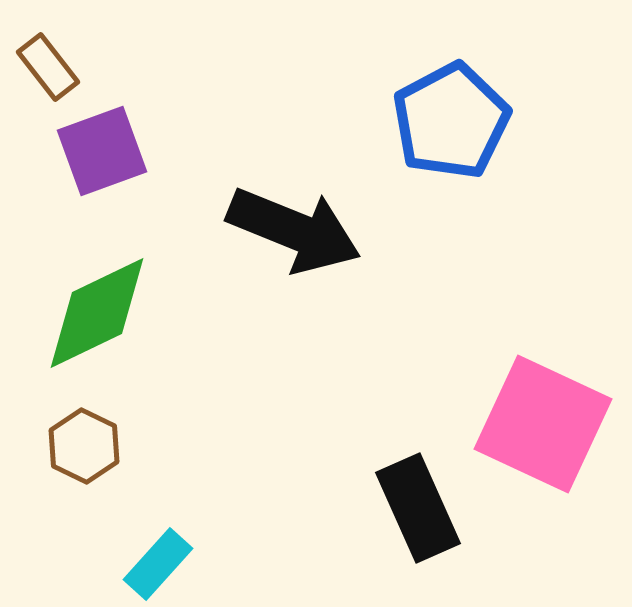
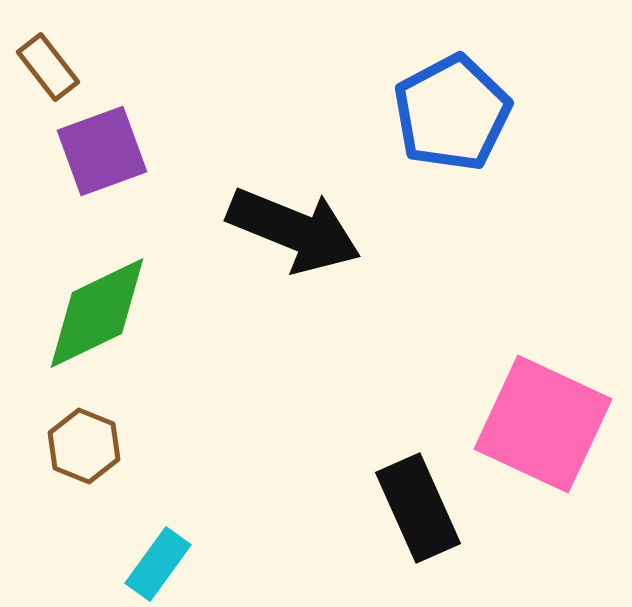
blue pentagon: moved 1 px right, 8 px up
brown hexagon: rotated 4 degrees counterclockwise
cyan rectangle: rotated 6 degrees counterclockwise
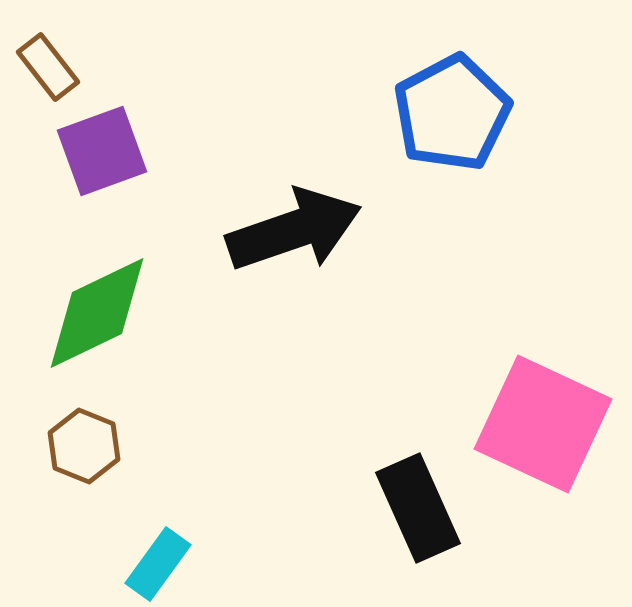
black arrow: rotated 41 degrees counterclockwise
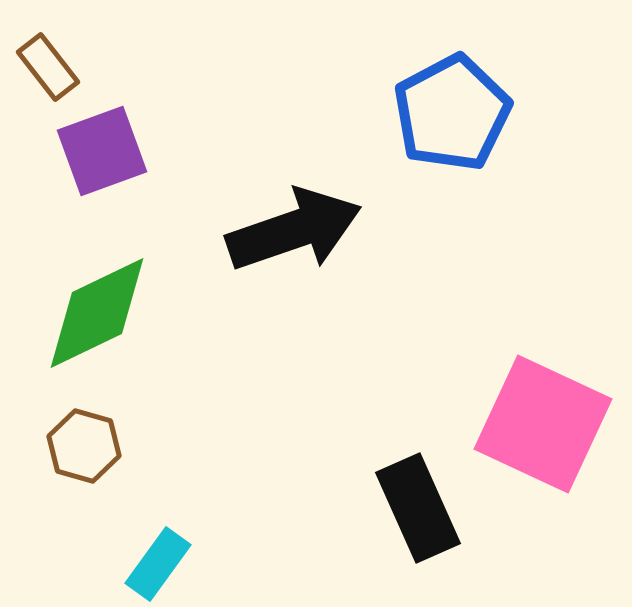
brown hexagon: rotated 6 degrees counterclockwise
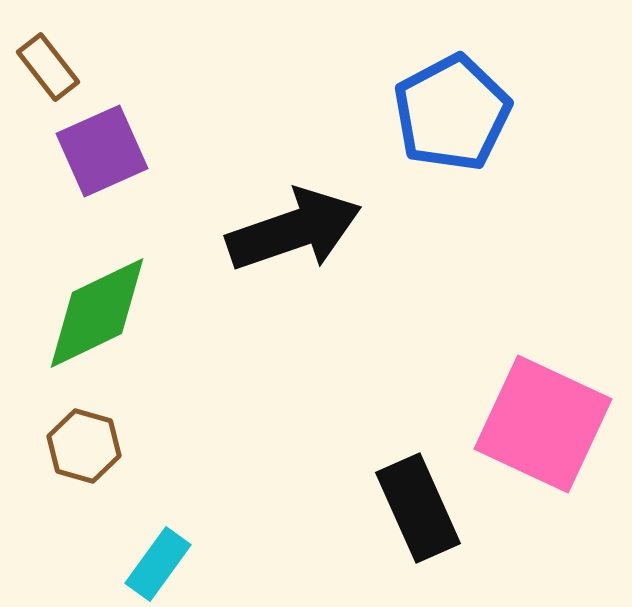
purple square: rotated 4 degrees counterclockwise
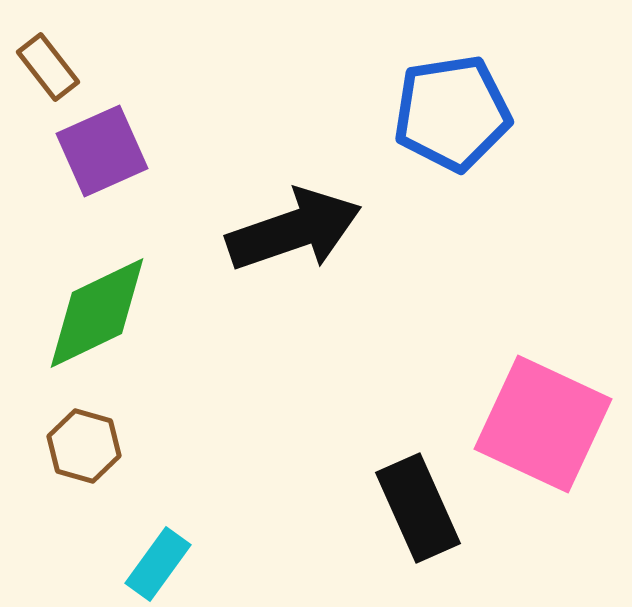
blue pentagon: rotated 19 degrees clockwise
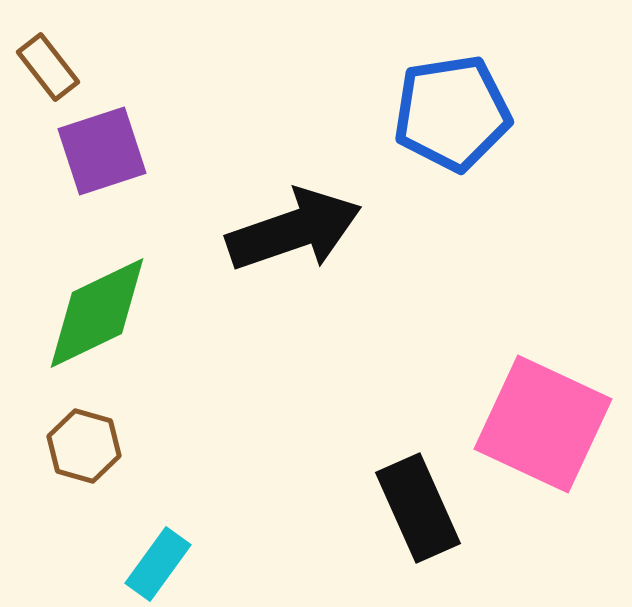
purple square: rotated 6 degrees clockwise
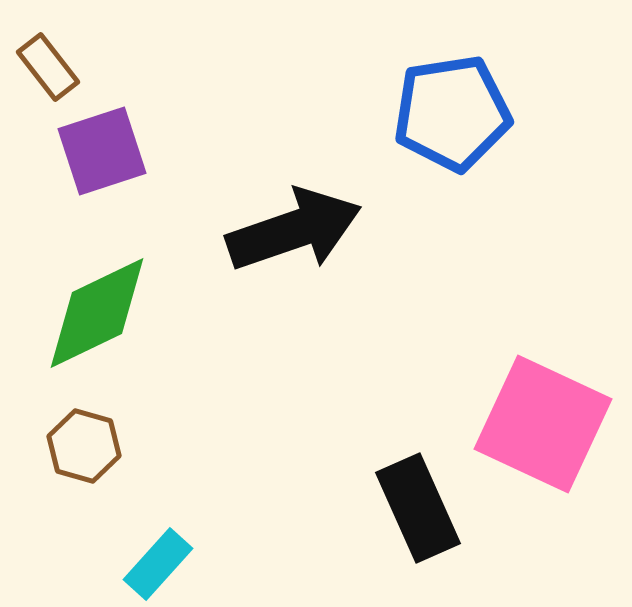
cyan rectangle: rotated 6 degrees clockwise
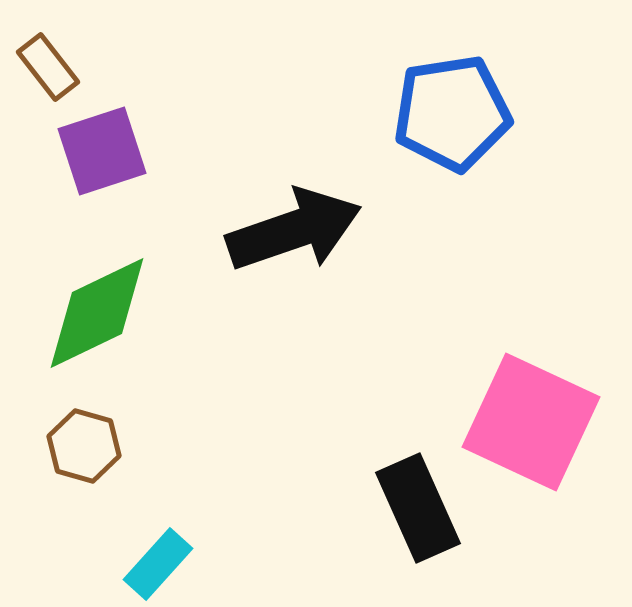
pink square: moved 12 px left, 2 px up
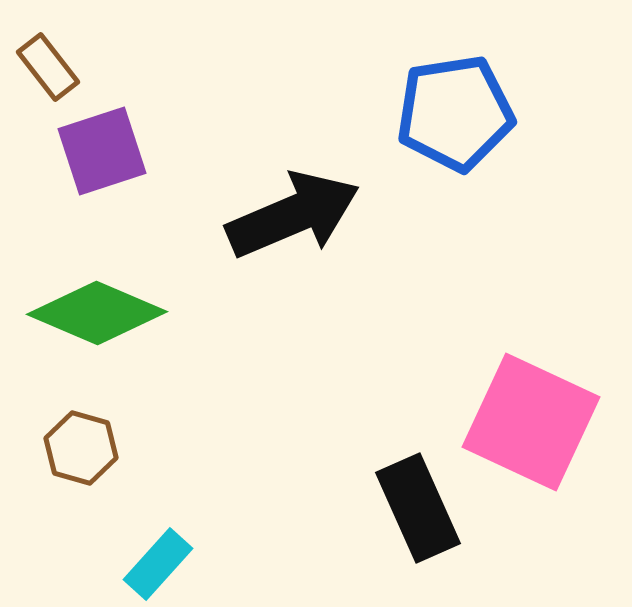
blue pentagon: moved 3 px right
black arrow: moved 1 px left, 15 px up; rotated 4 degrees counterclockwise
green diamond: rotated 49 degrees clockwise
brown hexagon: moved 3 px left, 2 px down
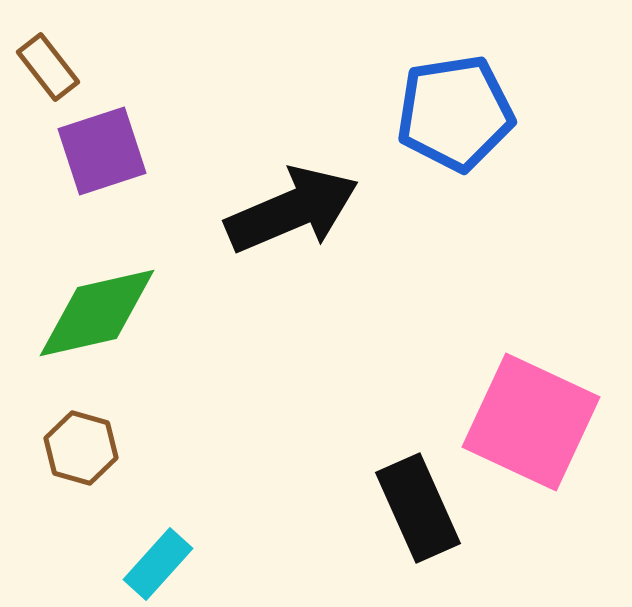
black arrow: moved 1 px left, 5 px up
green diamond: rotated 36 degrees counterclockwise
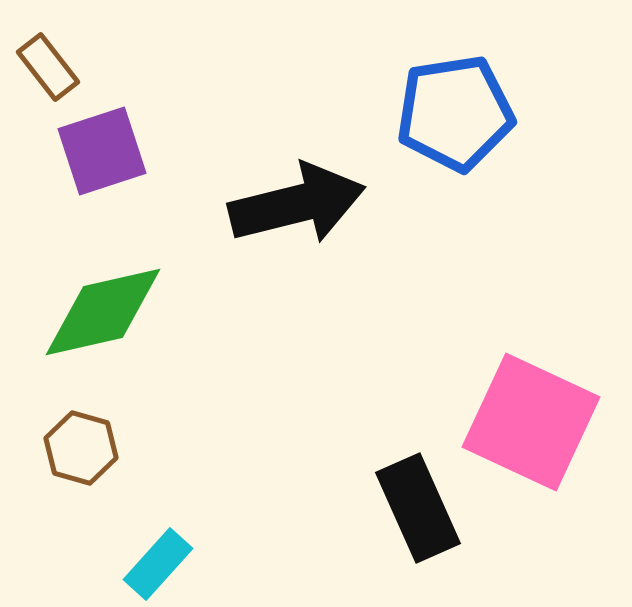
black arrow: moved 5 px right, 6 px up; rotated 9 degrees clockwise
green diamond: moved 6 px right, 1 px up
